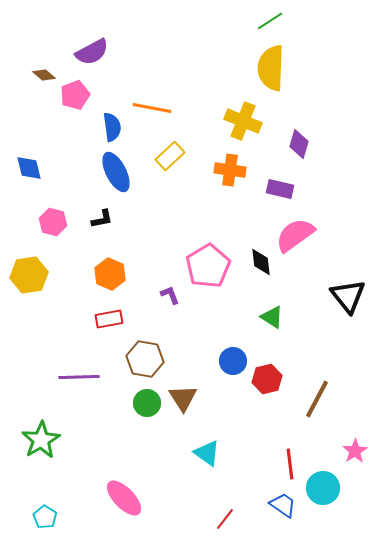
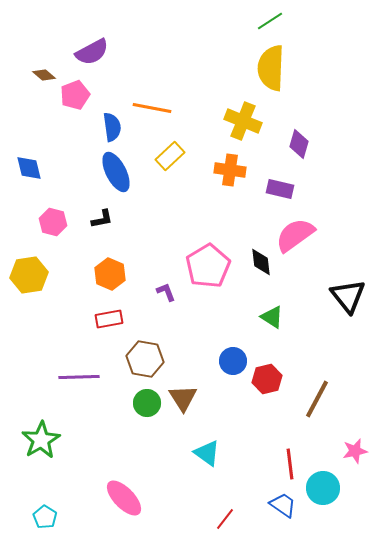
purple L-shape at (170, 295): moved 4 px left, 3 px up
pink star at (355, 451): rotated 20 degrees clockwise
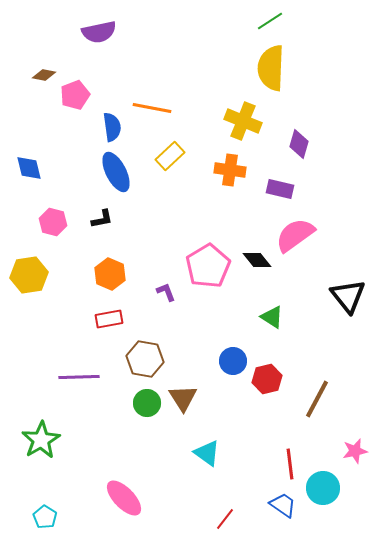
purple semicircle at (92, 52): moved 7 px right, 20 px up; rotated 16 degrees clockwise
brown diamond at (44, 75): rotated 30 degrees counterclockwise
black diamond at (261, 262): moved 4 px left, 2 px up; rotated 32 degrees counterclockwise
